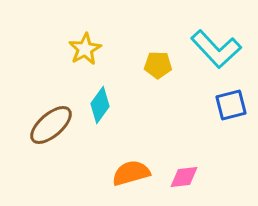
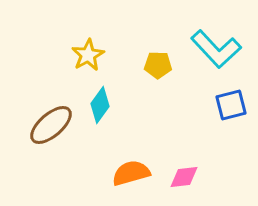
yellow star: moved 3 px right, 6 px down
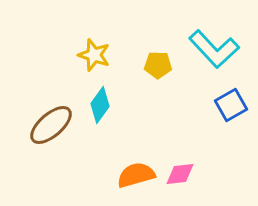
cyan L-shape: moved 2 px left
yellow star: moved 6 px right; rotated 24 degrees counterclockwise
blue square: rotated 16 degrees counterclockwise
orange semicircle: moved 5 px right, 2 px down
pink diamond: moved 4 px left, 3 px up
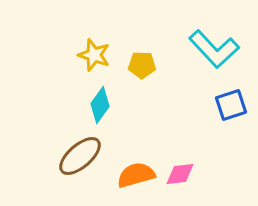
yellow pentagon: moved 16 px left
blue square: rotated 12 degrees clockwise
brown ellipse: moved 29 px right, 31 px down
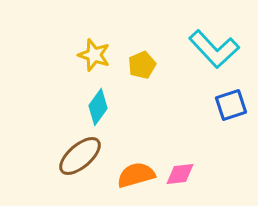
yellow pentagon: rotated 24 degrees counterclockwise
cyan diamond: moved 2 px left, 2 px down
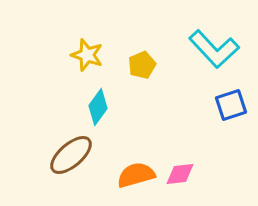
yellow star: moved 7 px left
brown ellipse: moved 9 px left, 1 px up
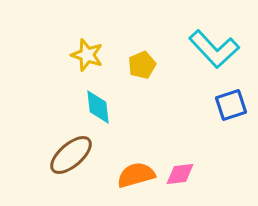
cyan diamond: rotated 42 degrees counterclockwise
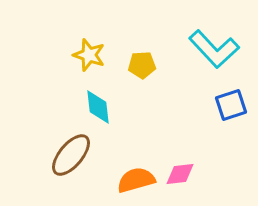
yellow star: moved 2 px right
yellow pentagon: rotated 20 degrees clockwise
brown ellipse: rotated 9 degrees counterclockwise
orange semicircle: moved 5 px down
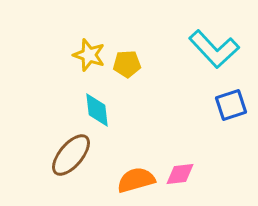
yellow pentagon: moved 15 px left, 1 px up
cyan diamond: moved 1 px left, 3 px down
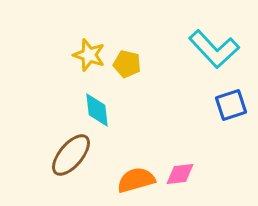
yellow pentagon: rotated 16 degrees clockwise
